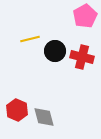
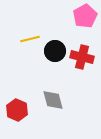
gray diamond: moved 9 px right, 17 px up
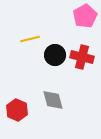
black circle: moved 4 px down
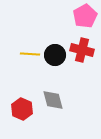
yellow line: moved 15 px down; rotated 18 degrees clockwise
red cross: moved 7 px up
red hexagon: moved 5 px right, 1 px up
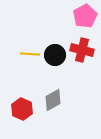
gray diamond: rotated 75 degrees clockwise
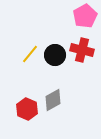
yellow line: rotated 54 degrees counterclockwise
red hexagon: moved 5 px right
